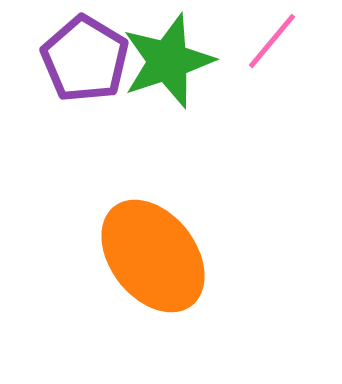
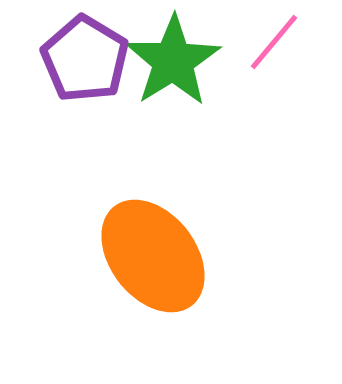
pink line: moved 2 px right, 1 px down
green star: moved 5 px right; rotated 14 degrees counterclockwise
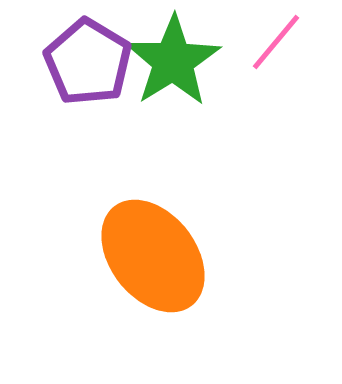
pink line: moved 2 px right
purple pentagon: moved 3 px right, 3 px down
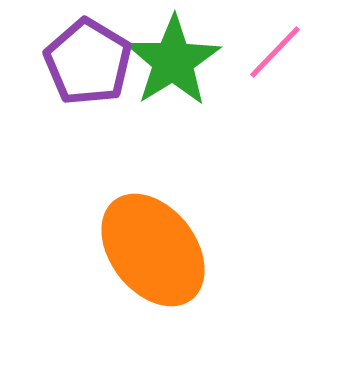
pink line: moved 1 px left, 10 px down; rotated 4 degrees clockwise
orange ellipse: moved 6 px up
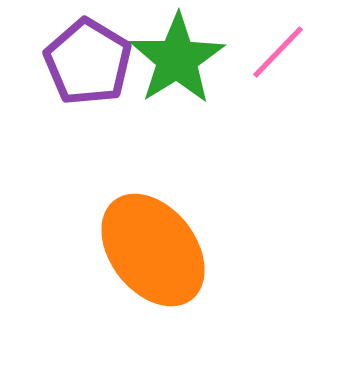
pink line: moved 3 px right
green star: moved 4 px right, 2 px up
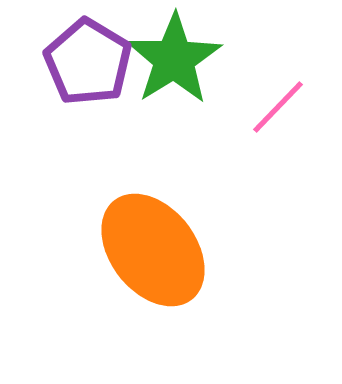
pink line: moved 55 px down
green star: moved 3 px left
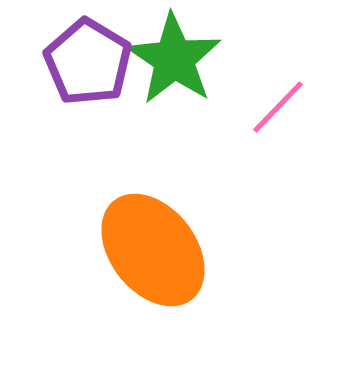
green star: rotated 6 degrees counterclockwise
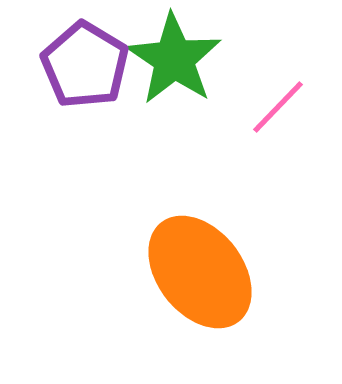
purple pentagon: moved 3 px left, 3 px down
orange ellipse: moved 47 px right, 22 px down
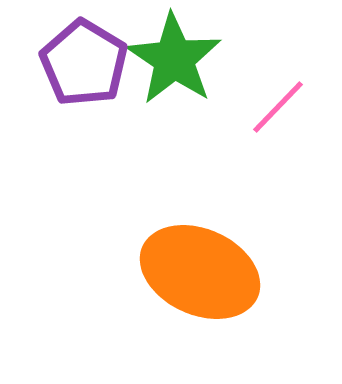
purple pentagon: moved 1 px left, 2 px up
orange ellipse: rotated 28 degrees counterclockwise
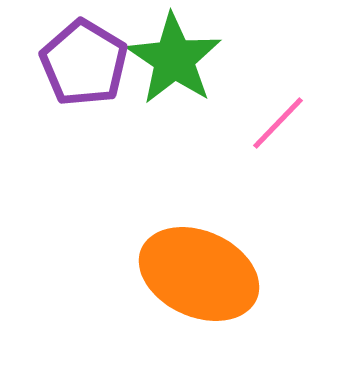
pink line: moved 16 px down
orange ellipse: moved 1 px left, 2 px down
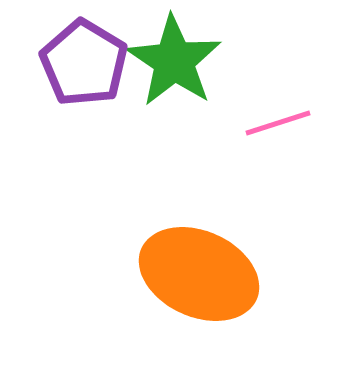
green star: moved 2 px down
pink line: rotated 28 degrees clockwise
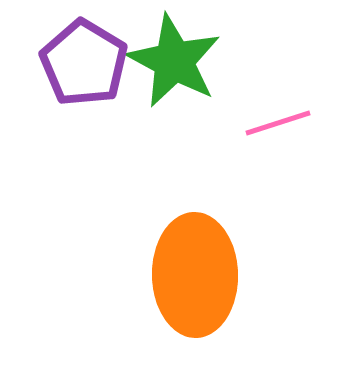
green star: rotated 6 degrees counterclockwise
orange ellipse: moved 4 px left, 1 px down; rotated 65 degrees clockwise
